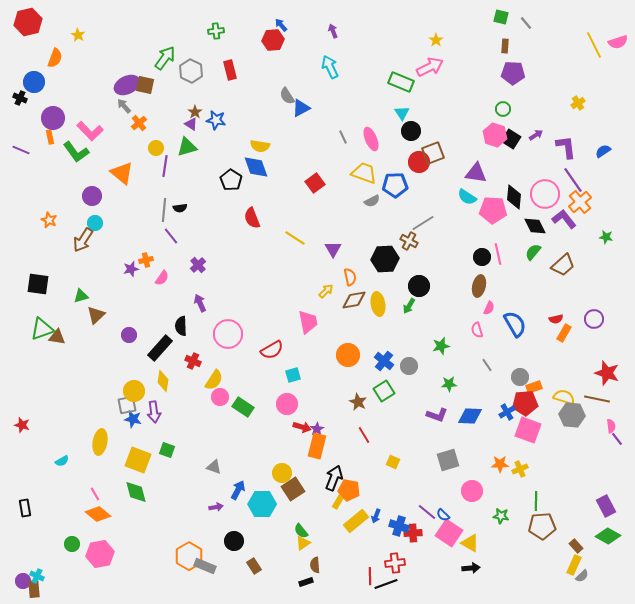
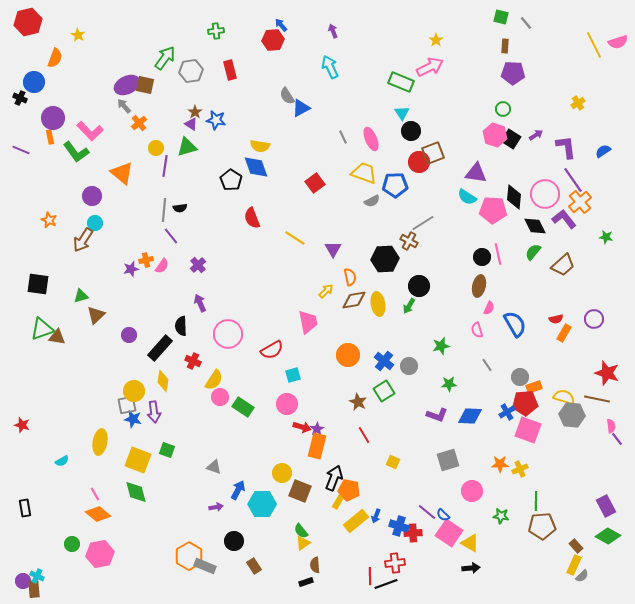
gray hexagon at (191, 71): rotated 25 degrees clockwise
pink semicircle at (162, 278): moved 12 px up
brown square at (293, 489): moved 7 px right, 2 px down; rotated 35 degrees counterclockwise
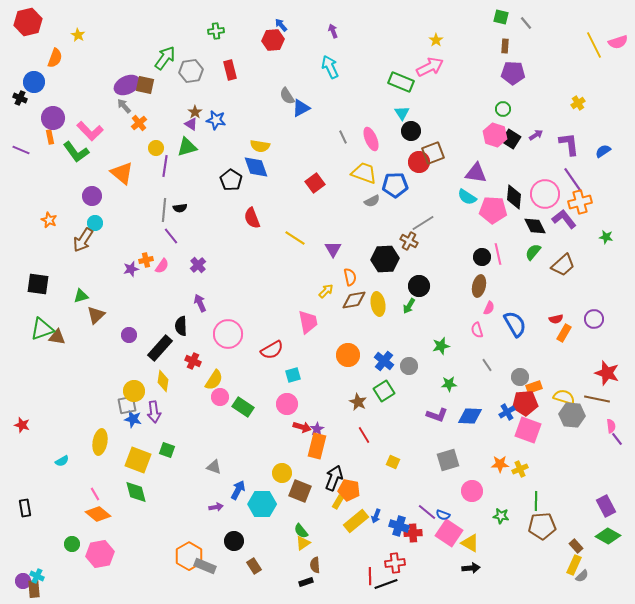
purple L-shape at (566, 147): moved 3 px right, 3 px up
orange cross at (580, 202): rotated 25 degrees clockwise
blue semicircle at (443, 515): rotated 24 degrees counterclockwise
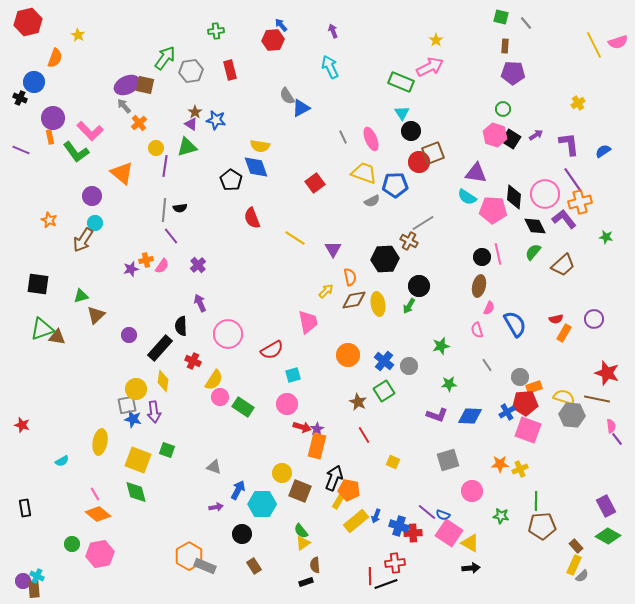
yellow circle at (134, 391): moved 2 px right, 2 px up
black circle at (234, 541): moved 8 px right, 7 px up
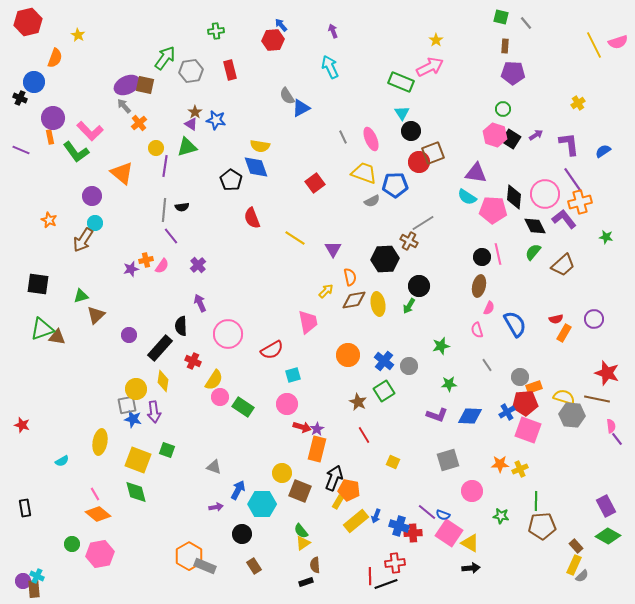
black semicircle at (180, 208): moved 2 px right, 1 px up
orange rectangle at (317, 446): moved 3 px down
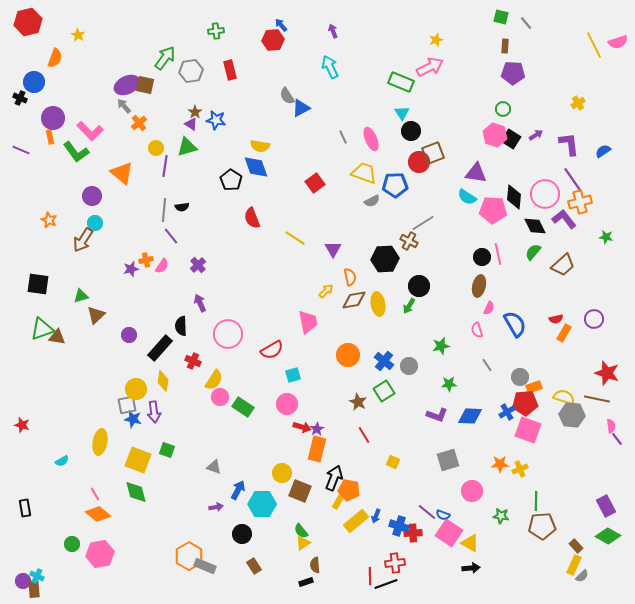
yellow star at (436, 40): rotated 16 degrees clockwise
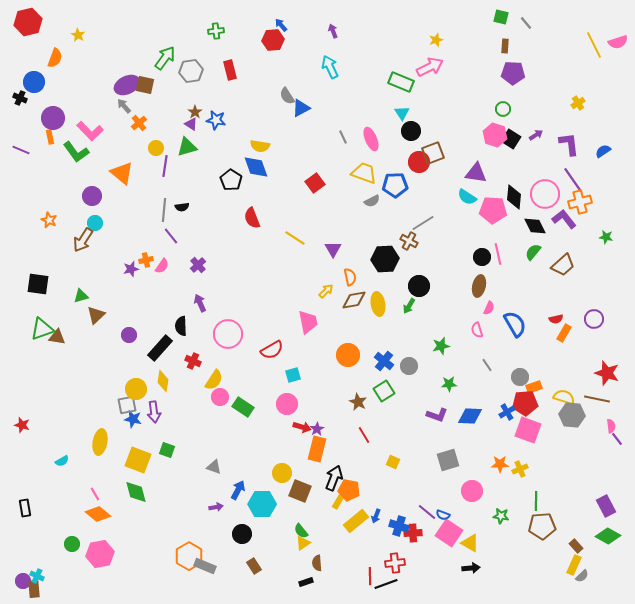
brown semicircle at (315, 565): moved 2 px right, 2 px up
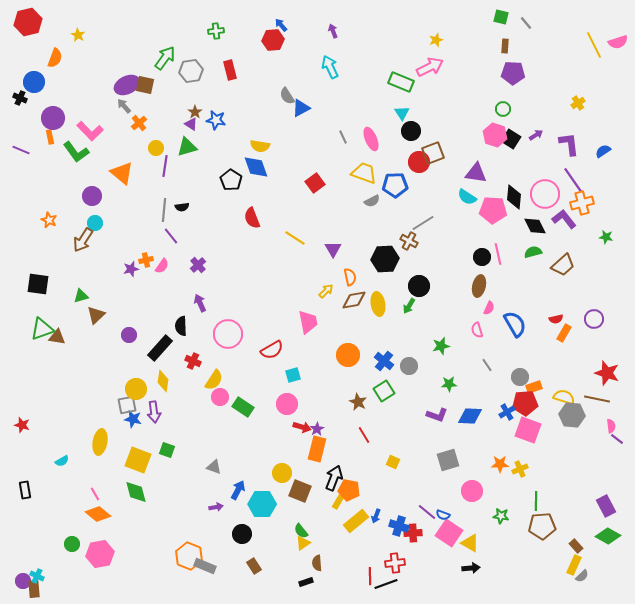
orange cross at (580, 202): moved 2 px right, 1 px down
green semicircle at (533, 252): rotated 36 degrees clockwise
purple line at (617, 439): rotated 16 degrees counterclockwise
black rectangle at (25, 508): moved 18 px up
orange hexagon at (189, 556): rotated 8 degrees counterclockwise
